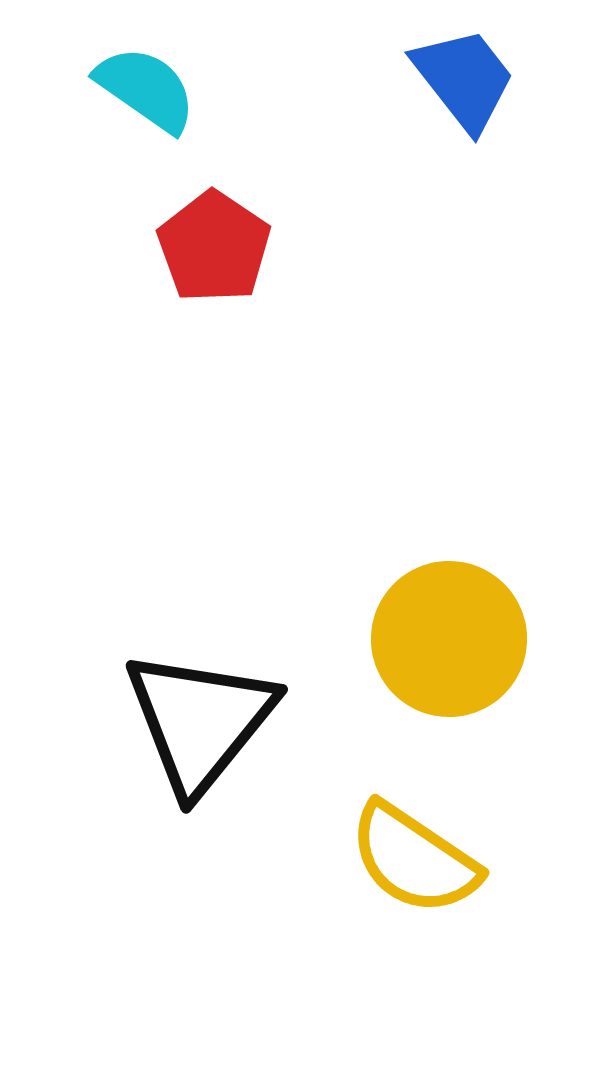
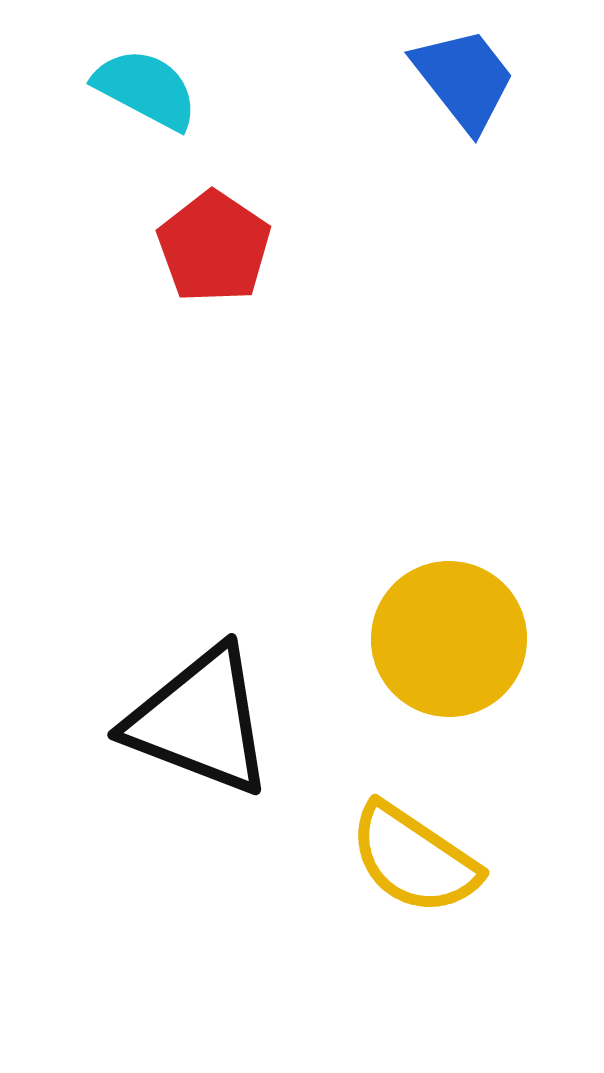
cyan semicircle: rotated 7 degrees counterclockwise
black triangle: rotated 48 degrees counterclockwise
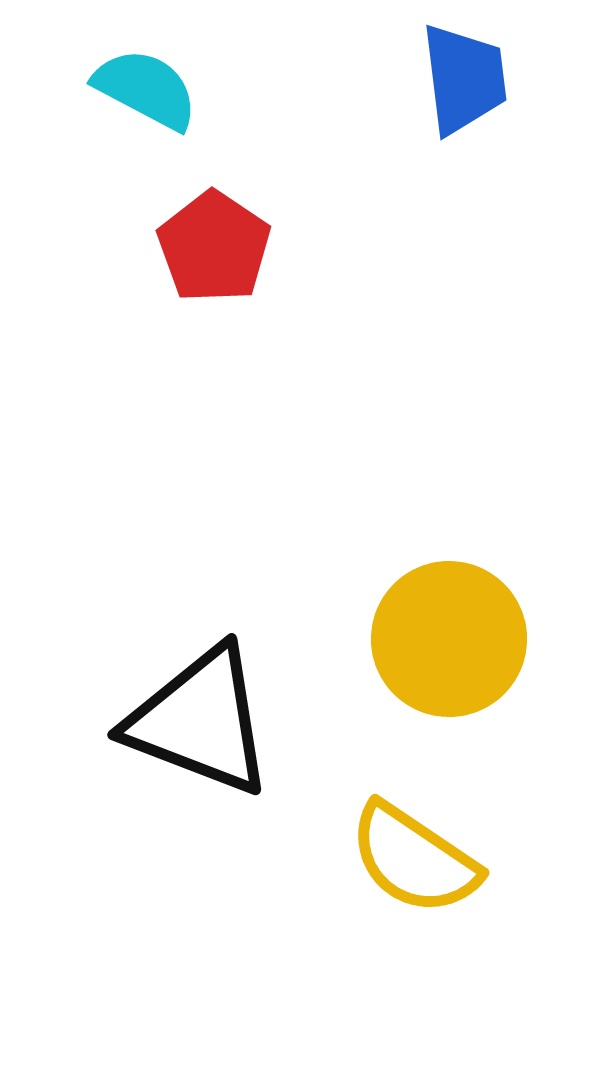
blue trapezoid: rotated 31 degrees clockwise
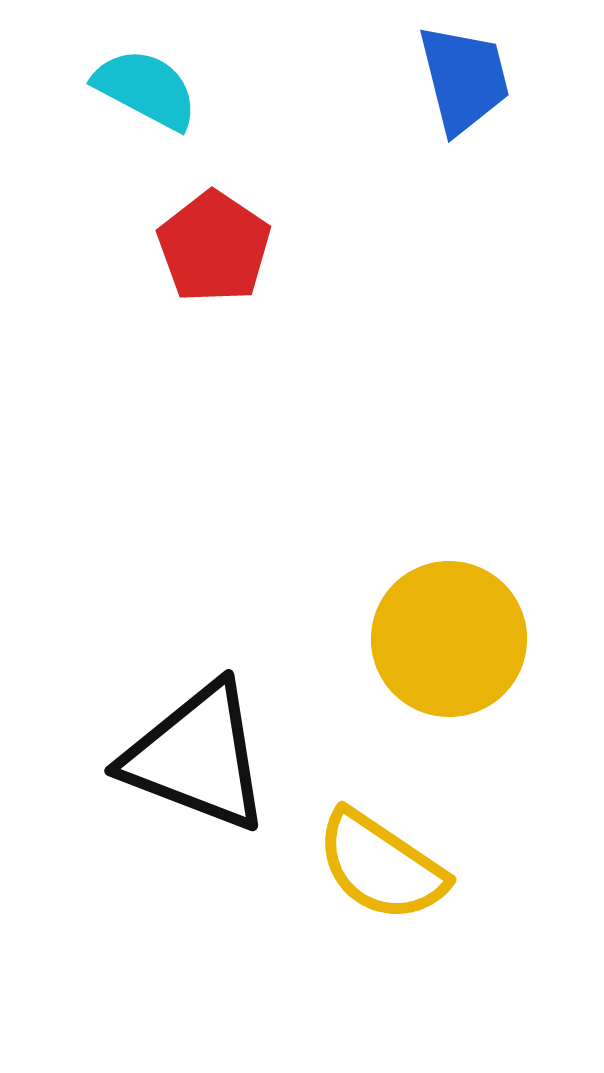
blue trapezoid: rotated 7 degrees counterclockwise
black triangle: moved 3 px left, 36 px down
yellow semicircle: moved 33 px left, 7 px down
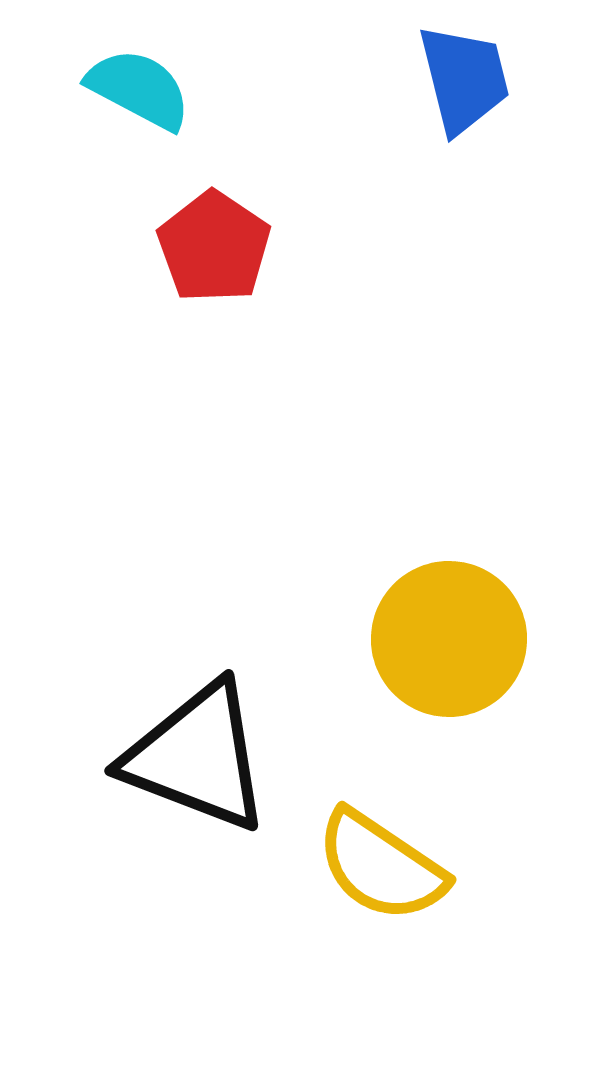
cyan semicircle: moved 7 px left
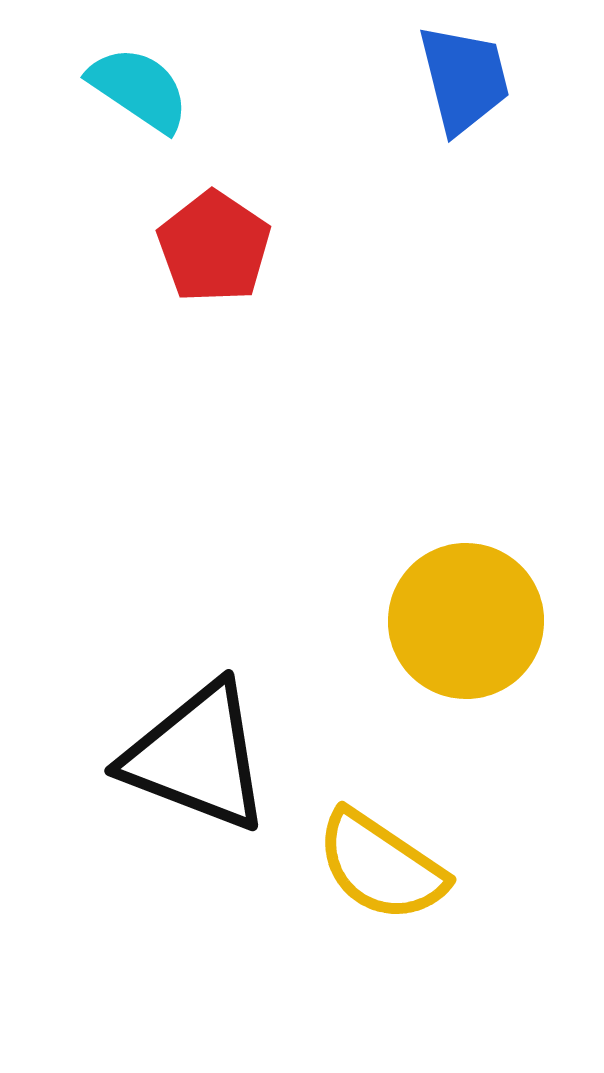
cyan semicircle: rotated 6 degrees clockwise
yellow circle: moved 17 px right, 18 px up
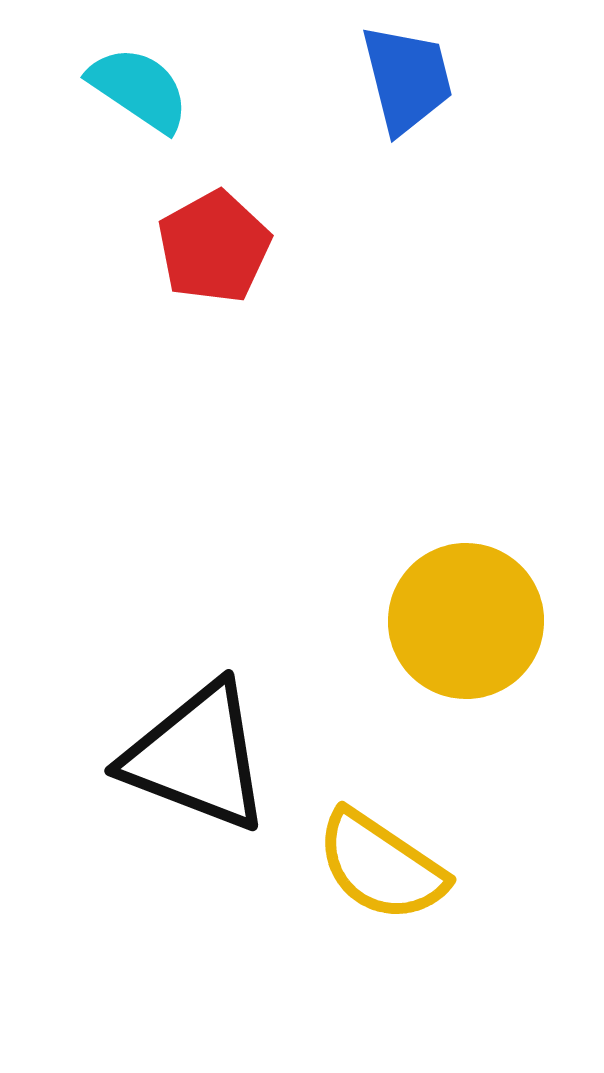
blue trapezoid: moved 57 px left
red pentagon: rotated 9 degrees clockwise
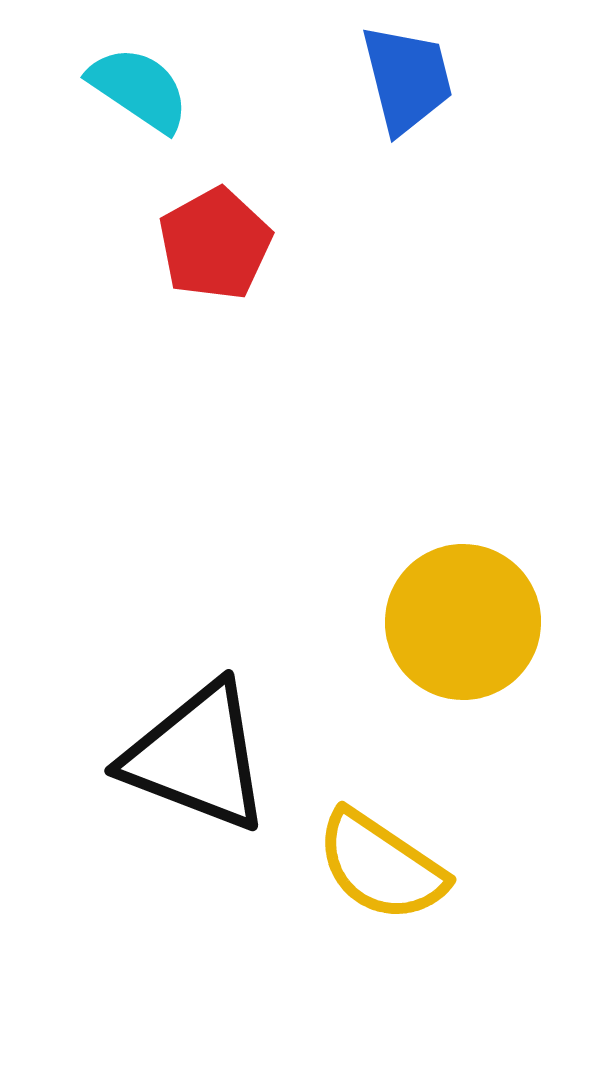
red pentagon: moved 1 px right, 3 px up
yellow circle: moved 3 px left, 1 px down
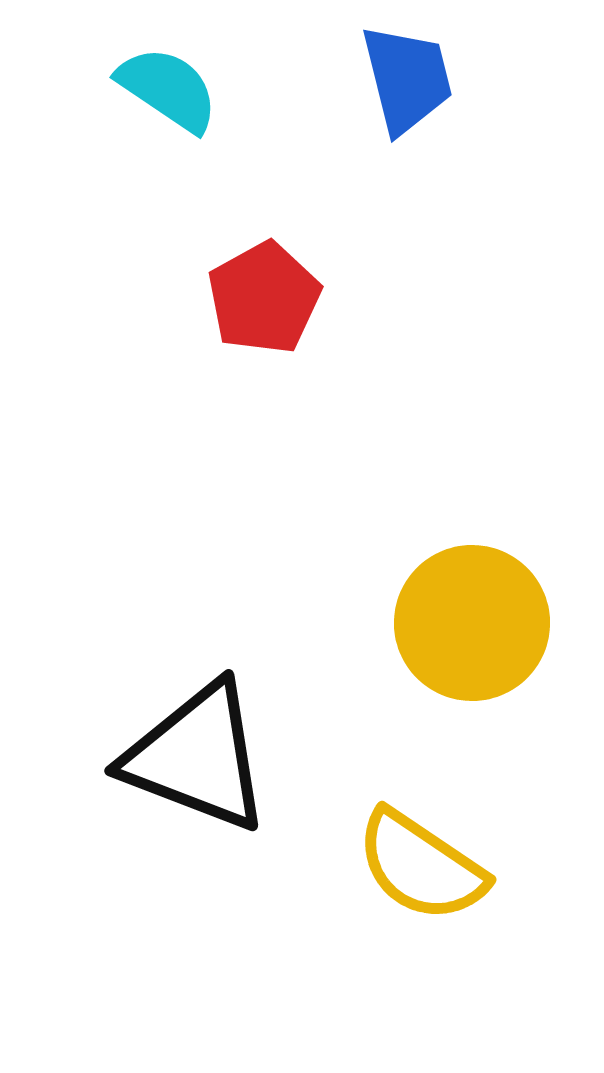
cyan semicircle: moved 29 px right
red pentagon: moved 49 px right, 54 px down
yellow circle: moved 9 px right, 1 px down
yellow semicircle: moved 40 px right
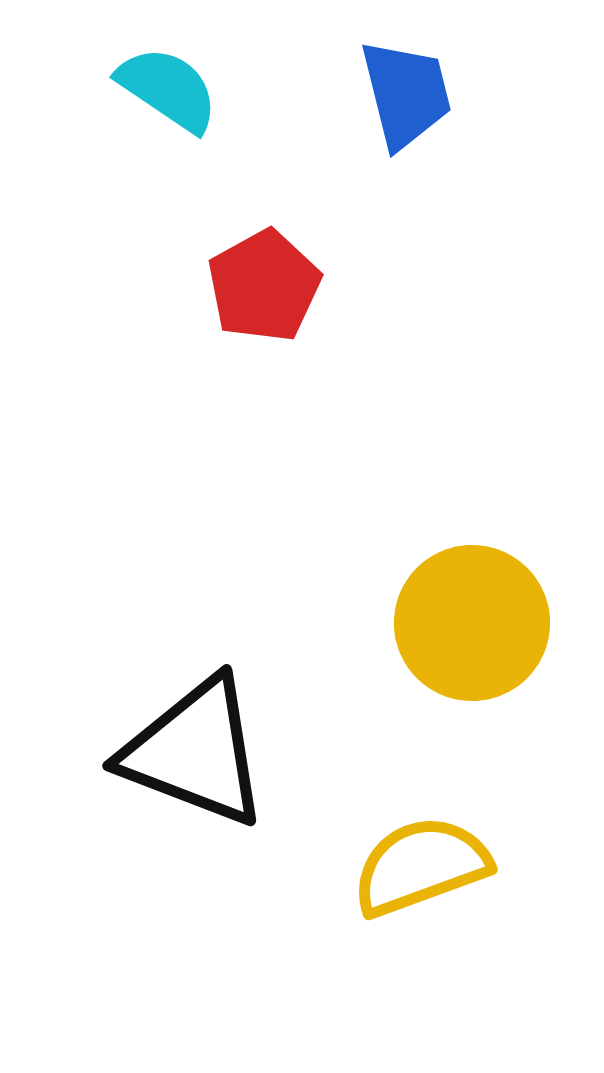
blue trapezoid: moved 1 px left, 15 px down
red pentagon: moved 12 px up
black triangle: moved 2 px left, 5 px up
yellow semicircle: rotated 126 degrees clockwise
